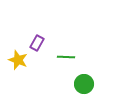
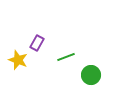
green line: rotated 24 degrees counterclockwise
green circle: moved 7 px right, 9 px up
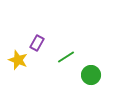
green line: rotated 12 degrees counterclockwise
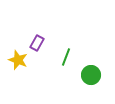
green line: rotated 36 degrees counterclockwise
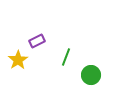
purple rectangle: moved 2 px up; rotated 35 degrees clockwise
yellow star: rotated 18 degrees clockwise
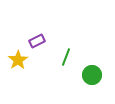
green circle: moved 1 px right
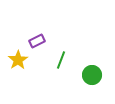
green line: moved 5 px left, 3 px down
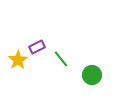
purple rectangle: moved 6 px down
green line: moved 1 px up; rotated 60 degrees counterclockwise
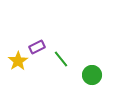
yellow star: moved 1 px down
